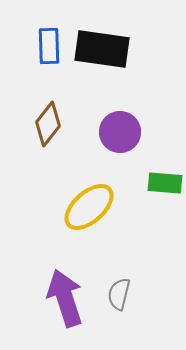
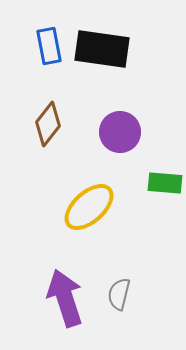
blue rectangle: rotated 9 degrees counterclockwise
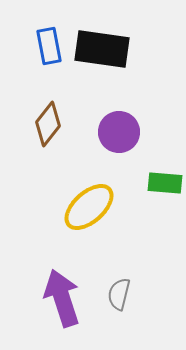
purple circle: moved 1 px left
purple arrow: moved 3 px left
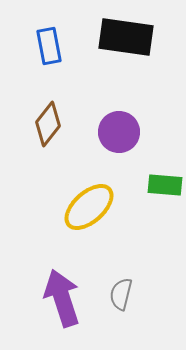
black rectangle: moved 24 px right, 12 px up
green rectangle: moved 2 px down
gray semicircle: moved 2 px right
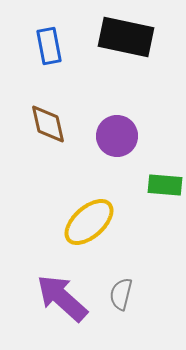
black rectangle: rotated 4 degrees clockwise
brown diamond: rotated 51 degrees counterclockwise
purple circle: moved 2 px left, 4 px down
yellow ellipse: moved 15 px down
purple arrow: rotated 30 degrees counterclockwise
